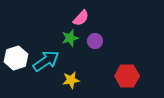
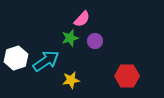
pink semicircle: moved 1 px right, 1 px down
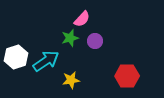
white hexagon: moved 1 px up
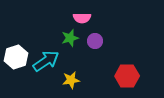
pink semicircle: moved 1 px up; rotated 48 degrees clockwise
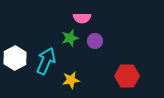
white hexagon: moved 1 px left, 1 px down; rotated 10 degrees counterclockwise
cyan arrow: rotated 32 degrees counterclockwise
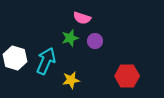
pink semicircle: rotated 18 degrees clockwise
white hexagon: rotated 15 degrees counterclockwise
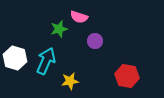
pink semicircle: moved 3 px left, 1 px up
green star: moved 11 px left, 9 px up
red hexagon: rotated 10 degrees clockwise
yellow star: moved 1 px left, 1 px down
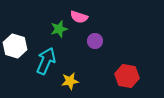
white hexagon: moved 12 px up
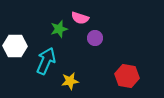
pink semicircle: moved 1 px right, 1 px down
purple circle: moved 3 px up
white hexagon: rotated 15 degrees counterclockwise
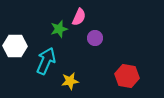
pink semicircle: moved 1 px left, 1 px up; rotated 84 degrees counterclockwise
